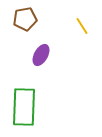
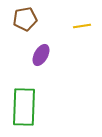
yellow line: rotated 66 degrees counterclockwise
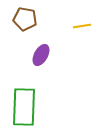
brown pentagon: rotated 20 degrees clockwise
